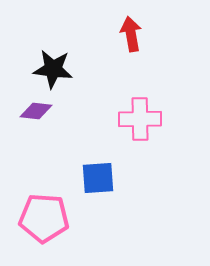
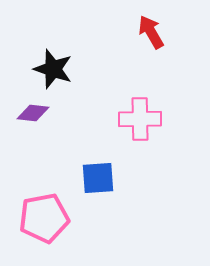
red arrow: moved 20 px right, 2 px up; rotated 20 degrees counterclockwise
black star: rotated 12 degrees clockwise
purple diamond: moved 3 px left, 2 px down
pink pentagon: rotated 15 degrees counterclockwise
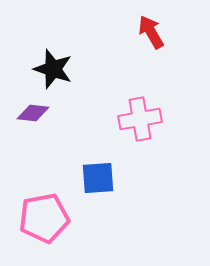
pink cross: rotated 9 degrees counterclockwise
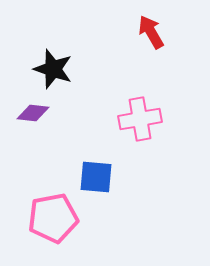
blue square: moved 2 px left, 1 px up; rotated 9 degrees clockwise
pink pentagon: moved 9 px right
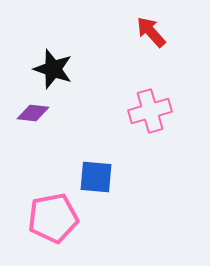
red arrow: rotated 12 degrees counterclockwise
pink cross: moved 10 px right, 8 px up; rotated 6 degrees counterclockwise
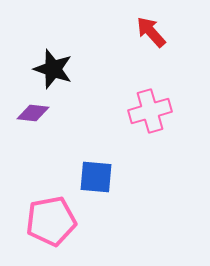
pink pentagon: moved 2 px left, 3 px down
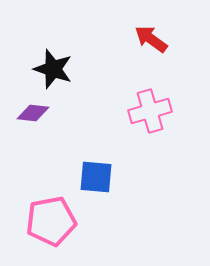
red arrow: moved 7 px down; rotated 12 degrees counterclockwise
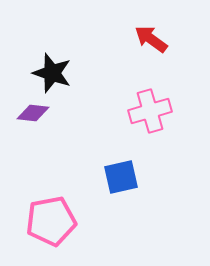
black star: moved 1 px left, 4 px down
blue square: moved 25 px right; rotated 18 degrees counterclockwise
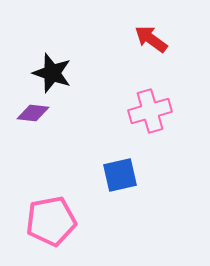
blue square: moved 1 px left, 2 px up
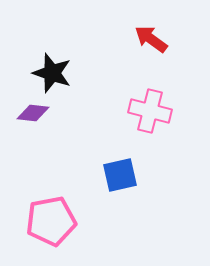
pink cross: rotated 30 degrees clockwise
